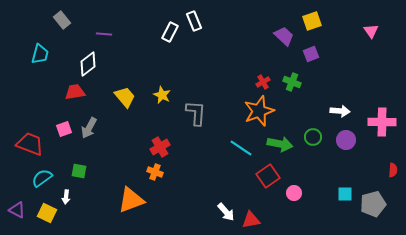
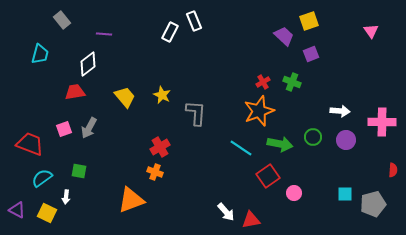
yellow square at (312, 21): moved 3 px left
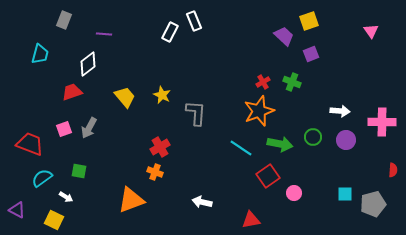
gray rectangle at (62, 20): moved 2 px right; rotated 60 degrees clockwise
red trapezoid at (75, 92): moved 3 px left; rotated 10 degrees counterclockwise
white arrow at (66, 197): rotated 64 degrees counterclockwise
white arrow at (226, 212): moved 24 px left, 10 px up; rotated 144 degrees clockwise
yellow square at (47, 213): moved 7 px right, 7 px down
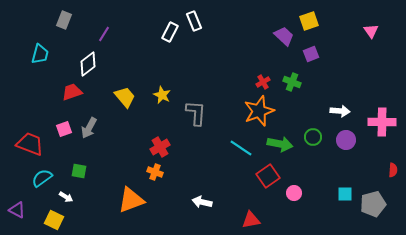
purple line at (104, 34): rotated 63 degrees counterclockwise
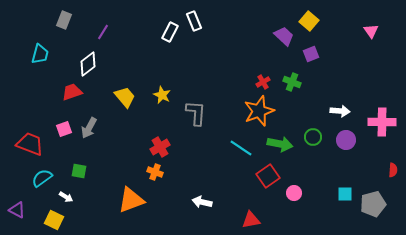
yellow square at (309, 21): rotated 30 degrees counterclockwise
purple line at (104, 34): moved 1 px left, 2 px up
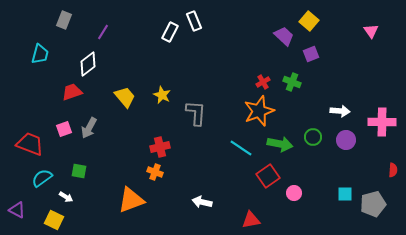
red cross at (160, 147): rotated 18 degrees clockwise
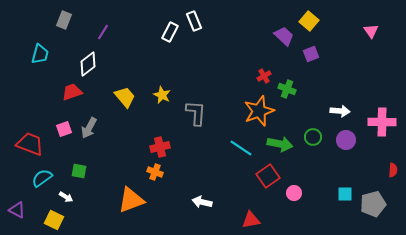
red cross at (263, 82): moved 1 px right, 6 px up
green cross at (292, 82): moved 5 px left, 7 px down
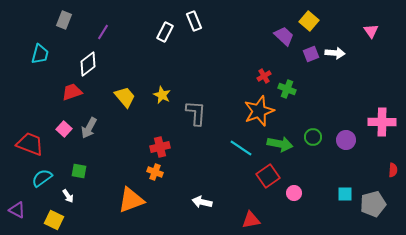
white rectangle at (170, 32): moved 5 px left
white arrow at (340, 111): moved 5 px left, 58 px up
pink square at (64, 129): rotated 28 degrees counterclockwise
white arrow at (66, 197): moved 2 px right, 1 px up; rotated 24 degrees clockwise
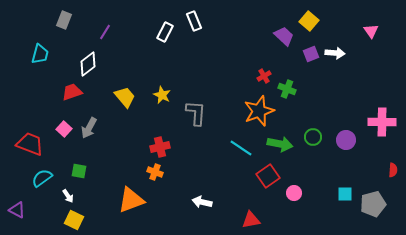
purple line at (103, 32): moved 2 px right
yellow square at (54, 220): moved 20 px right
